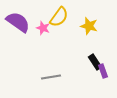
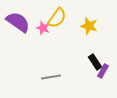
yellow semicircle: moved 2 px left, 1 px down
purple rectangle: rotated 48 degrees clockwise
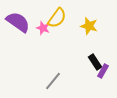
gray line: moved 2 px right, 4 px down; rotated 42 degrees counterclockwise
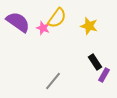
purple rectangle: moved 1 px right, 4 px down
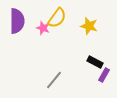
purple semicircle: moved 1 px left, 1 px up; rotated 55 degrees clockwise
black rectangle: rotated 28 degrees counterclockwise
gray line: moved 1 px right, 1 px up
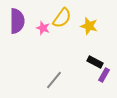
yellow semicircle: moved 5 px right
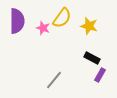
black rectangle: moved 3 px left, 4 px up
purple rectangle: moved 4 px left
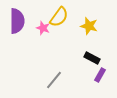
yellow semicircle: moved 3 px left, 1 px up
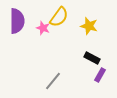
gray line: moved 1 px left, 1 px down
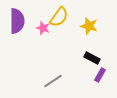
gray line: rotated 18 degrees clockwise
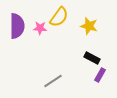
purple semicircle: moved 5 px down
pink star: moved 3 px left; rotated 16 degrees counterclockwise
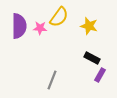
purple semicircle: moved 2 px right
gray line: moved 1 px left, 1 px up; rotated 36 degrees counterclockwise
